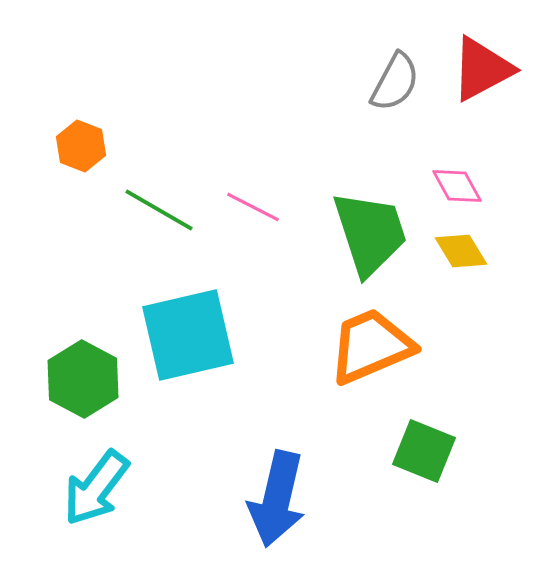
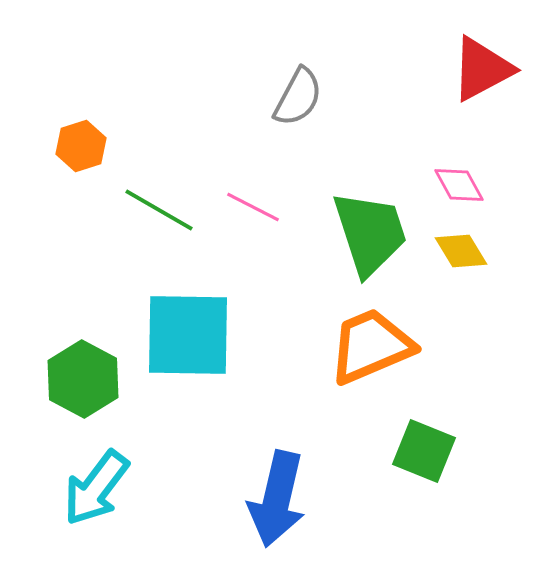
gray semicircle: moved 97 px left, 15 px down
orange hexagon: rotated 21 degrees clockwise
pink diamond: moved 2 px right, 1 px up
cyan square: rotated 14 degrees clockwise
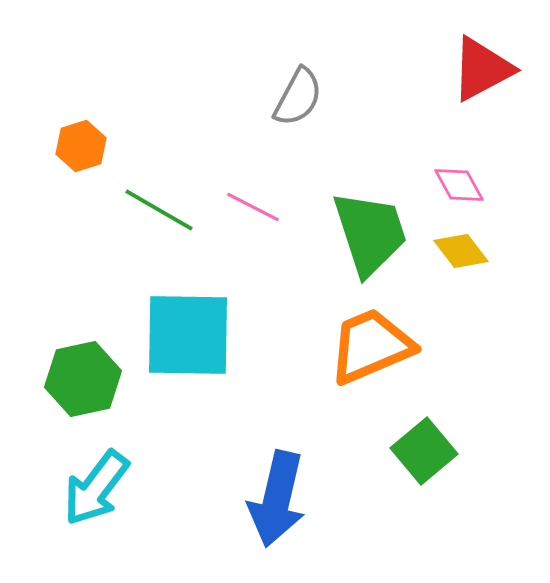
yellow diamond: rotated 6 degrees counterclockwise
green hexagon: rotated 20 degrees clockwise
green square: rotated 28 degrees clockwise
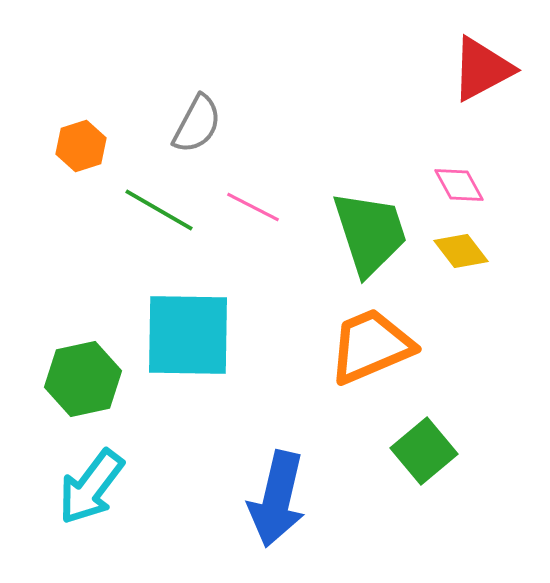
gray semicircle: moved 101 px left, 27 px down
cyan arrow: moved 5 px left, 1 px up
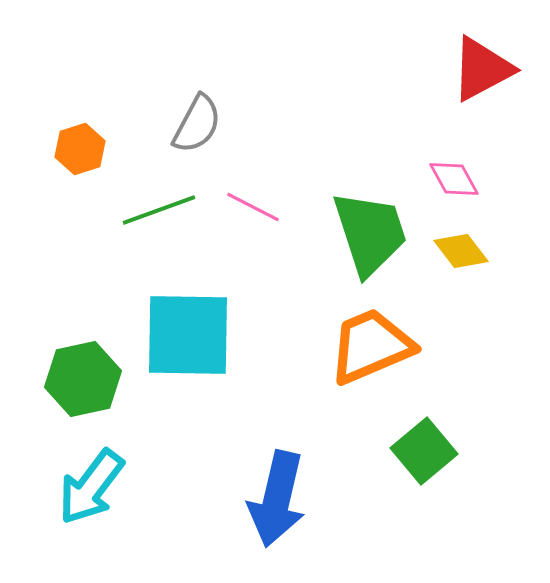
orange hexagon: moved 1 px left, 3 px down
pink diamond: moved 5 px left, 6 px up
green line: rotated 50 degrees counterclockwise
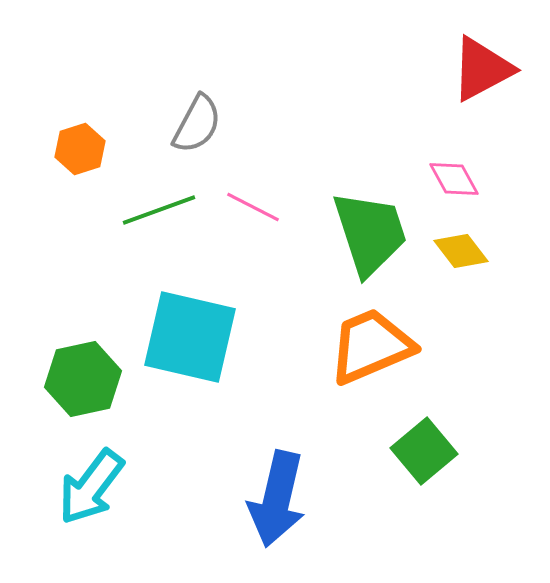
cyan square: moved 2 px right, 2 px down; rotated 12 degrees clockwise
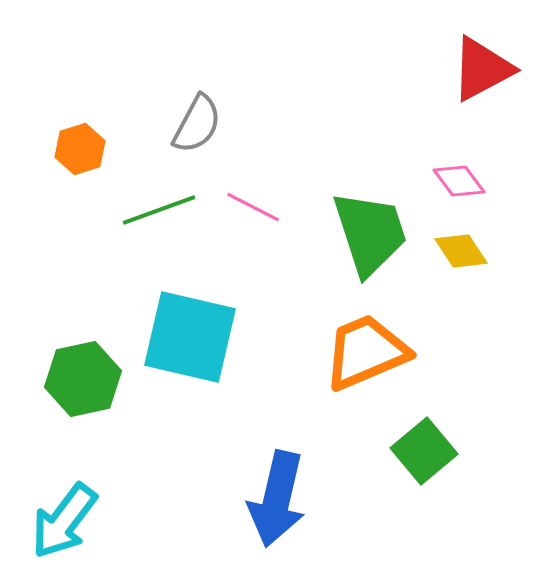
pink diamond: moved 5 px right, 2 px down; rotated 8 degrees counterclockwise
yellow diamond: rotated 4 degrees clockwise
orange trapezoid: moved 5 px left, 6 px down
cyan arrow: moved 27 px left, 34 px down
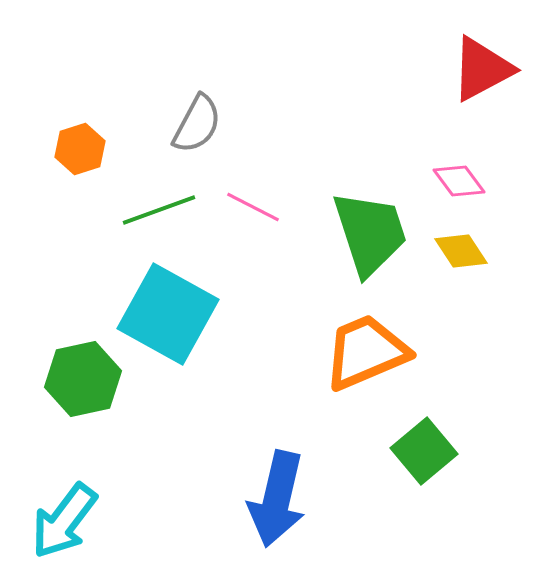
cyan square: moved 22 px left, 23 px up; rotated 16 degrees clockwise
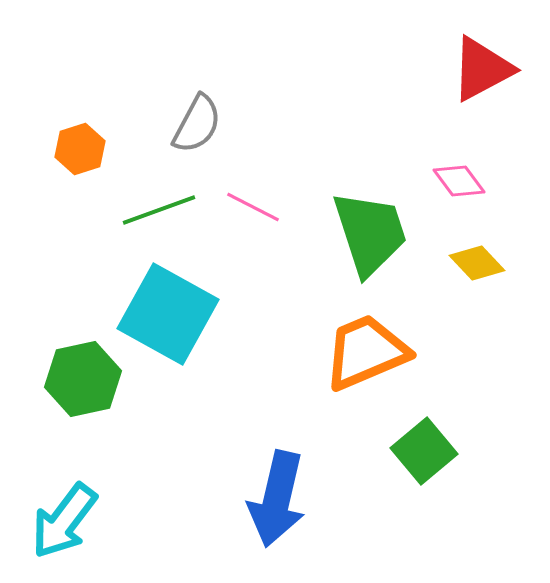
yellow diamond: moved 16 px right, 12 px down; rotated 10 degrees counterclockwise
